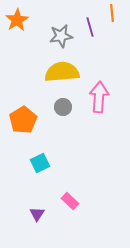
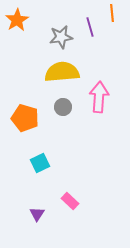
gray star: moved 1 px down
orange pentagon: moved 2 px right, 2 px up; rotated 24 degrees counterclockwise
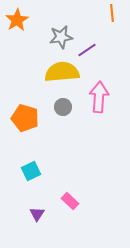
purple line: moved 3 px left, 23 px down; rotated 72 degrees clockwise
cyan square: moved 9 px left, 8 px down
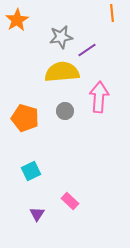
gray circle: moved 2 px right, 4 px down
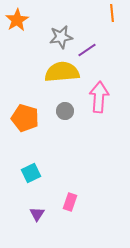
cyan square: moved 2 px down
pink rectangle: moved 1 px down; rotated 66 degrees clockwise
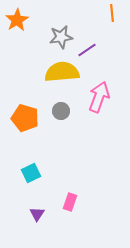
pink arrow: rotated 16 degrees clockwise
gray circle: moved 4 px left
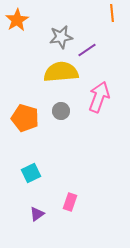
yellow semicircle: moved 1 px left
purple triangle: rotated 21 degrees clockwise
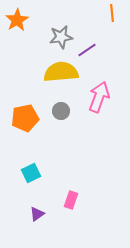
orange pentagon: rotated 28 degrees counterclockwise
pink rectangle: moved 1 px right, 2 px up
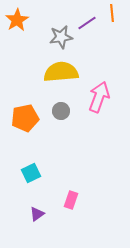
purple line: moved 27 px up
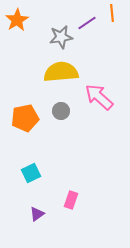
pink arrow: rotated 68 degrees counterclockwise
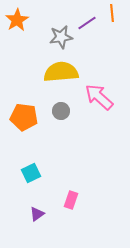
orange pentagon: moved 1 px left, 1 px up; rotated 20 degrees clockwise
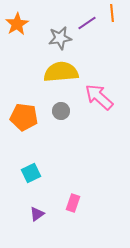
orange star: moved 4 px down
gray star: moved 1 px left, 1 px down
pink rectangle: moved 2 px right, 3 px down
